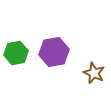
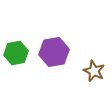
brown star: moved 2 px up
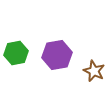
purple hexagon: moved 3 px right, 3 px down
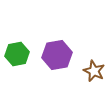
green hexagon: moved 1 px right, 1 px down
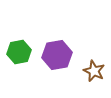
green hexagon: moved 2 px right, 2 px up
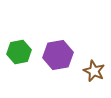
purple hexagon: moved 1 px right
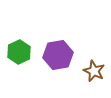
green hexagon: rotated 15 degrees counterclockwise
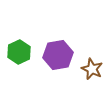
brown star: moved 2 px left, 2 px up
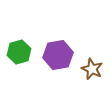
green hexagon: rotated 10 degrees clockwise
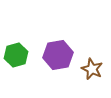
green hexagon: moved 3 px left, 3 px down
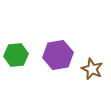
green hexagon: rotated 10 degrees clockwise
